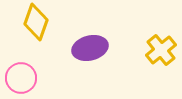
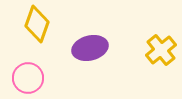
yellow diamond: moved 1 px right, 2 px down
pink circle: moved 7 px right
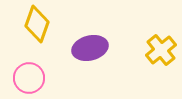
pink circle: moved 1 px right
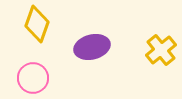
purple ellipse: moved 2 px right, 1 px up
pink circle: moved 4 px right
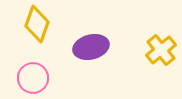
purple ellipse: moved 1 px left
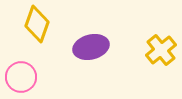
pink circle: moved 12 px left, 1 px up
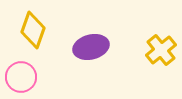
yellow diamond: moved 4 px left, 6 px down
